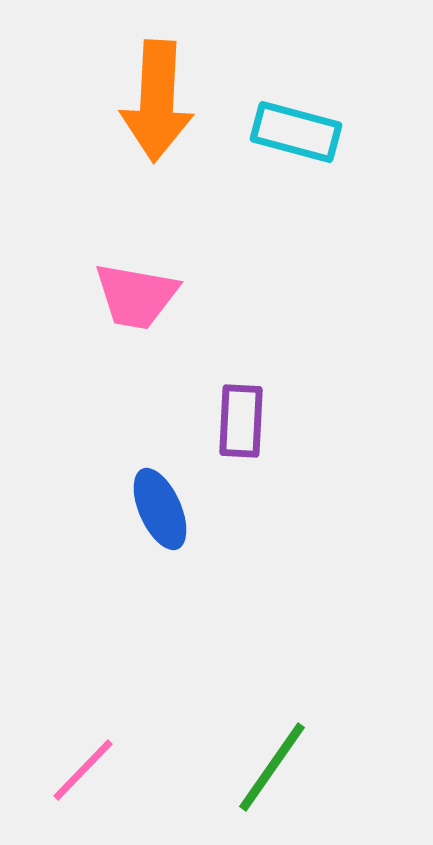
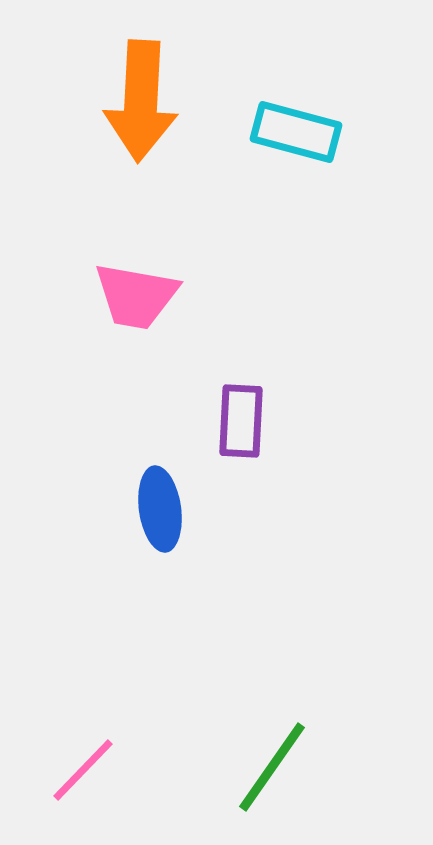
orange arrow: moved 16 px left
blue ellipse: rotated 16 degrees clockwise
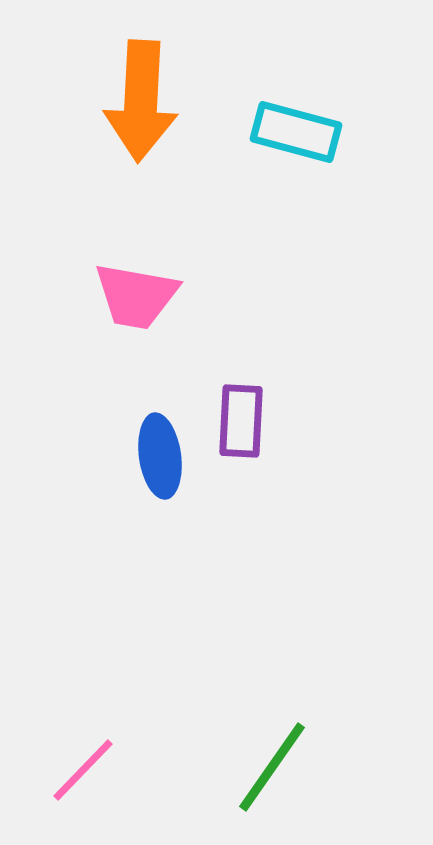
blue ellipse: moved 53 px up
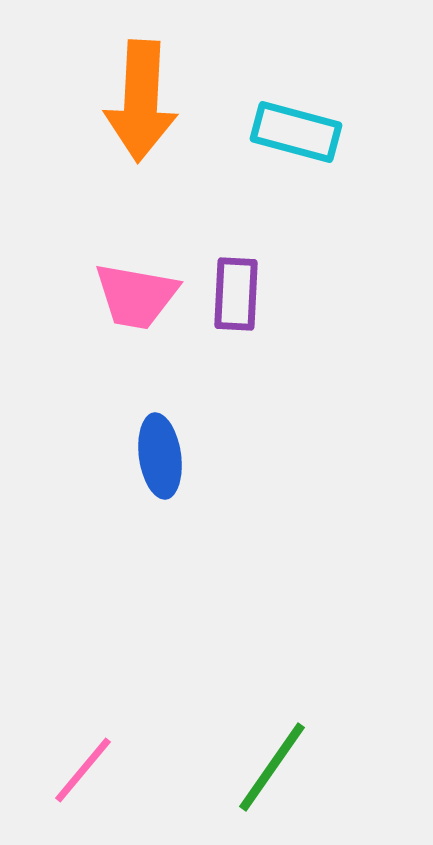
purple rectangle: moved 5 px left, 127 px up
pink line: rotated 4 degrees counterclockwise
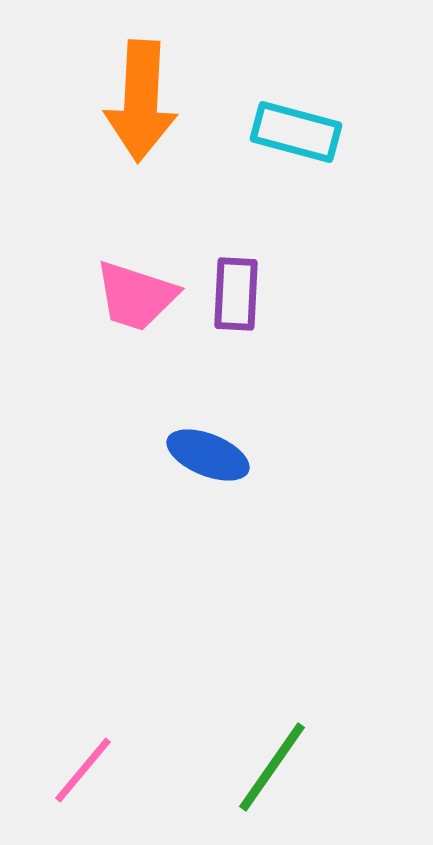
pink trapezoid: rotated 8 degrees clockwise
blue ellipse: moved 48 px right, 1 px up; rotated 60 degrees counterclockwise
